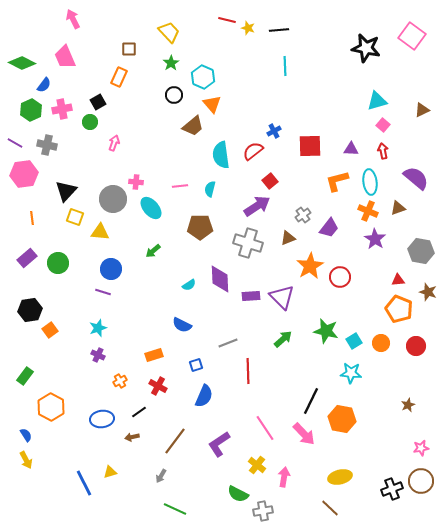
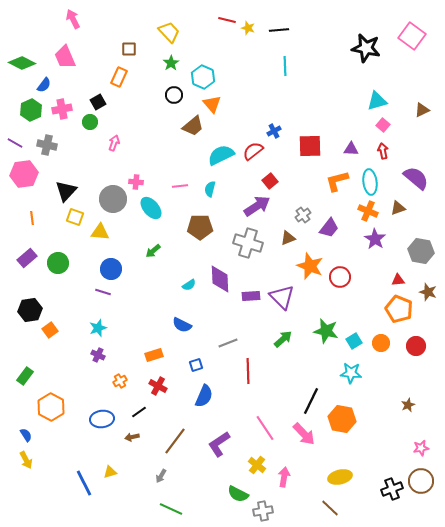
cyan semicircle at (221, 155): rotated 72 degrees clockwise
orange star at (310, 266): rotated 20 degrees counterclockwise
green line at (175, 509): moved 4 px left
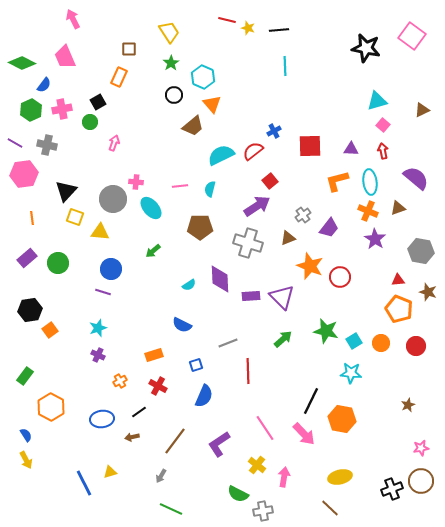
yellow trapezoid at (169, 32): rotated 10 degrees clockwise
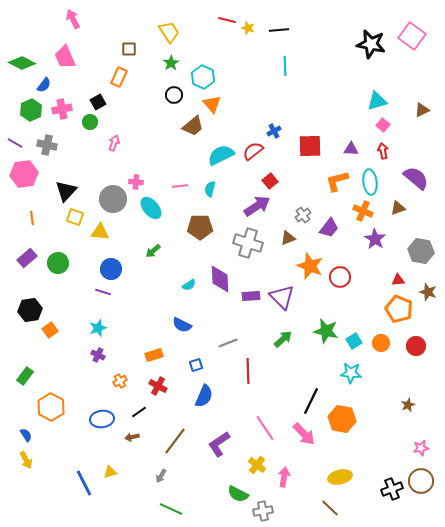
black star at (366, 48): moved 5 px right, 4 px up
orange cross at (368, 211): moved 5 px left
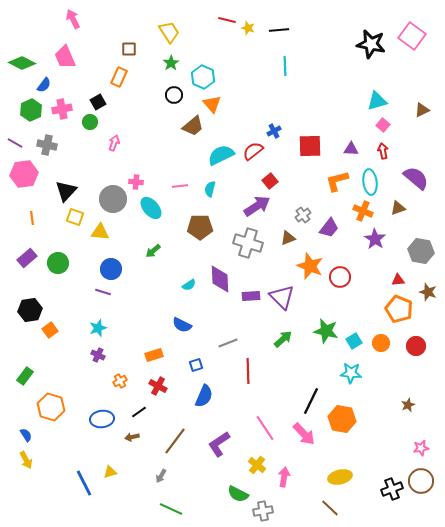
orange hexagon at (51, 407): rotated 12 degrees counterclockwise
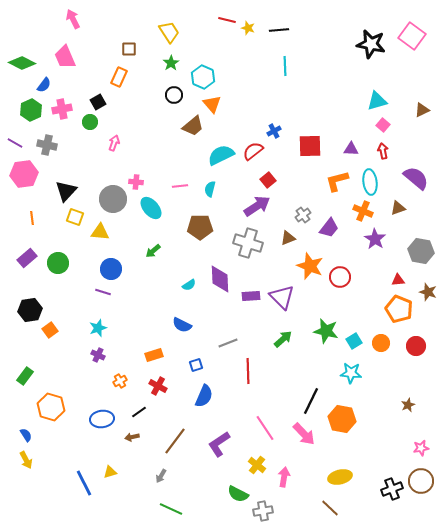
red square at (270, 181): moved 2 px left, 1 px up
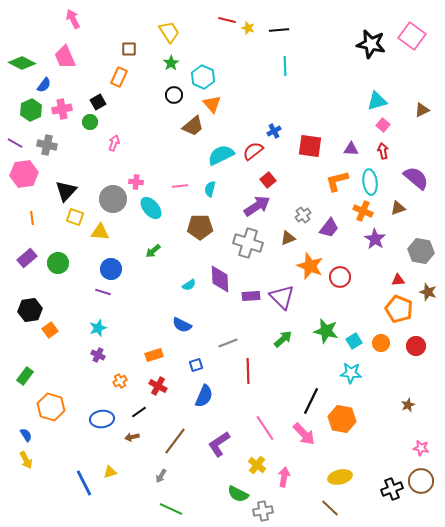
red square at (310, 146): rotated 10 degrees clockwise
pink star at (421, 448): rotated 21 degrees clockwise
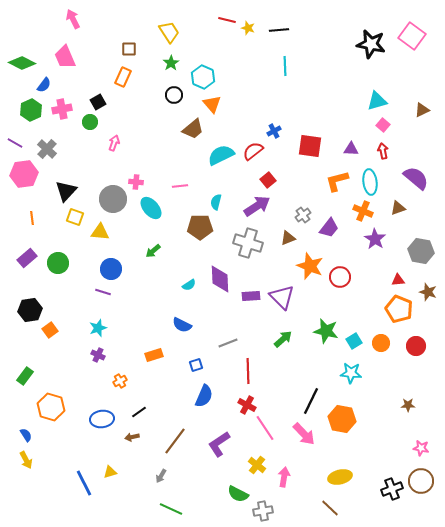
orange rectangle at (119, 77): moved 4 px right
brown trapezoid at (193, 126): moved 3 px down
gray cross at (47, 145): moved 4 px down; rotated 30 degrees clockwise
cyan semicircle at (210, 189): moved 6 px right, 13 px down
red cross at (158, 386): moved 89 px right, 19 px down
brown star at (408, 405): rotated 24 degrees clockwise
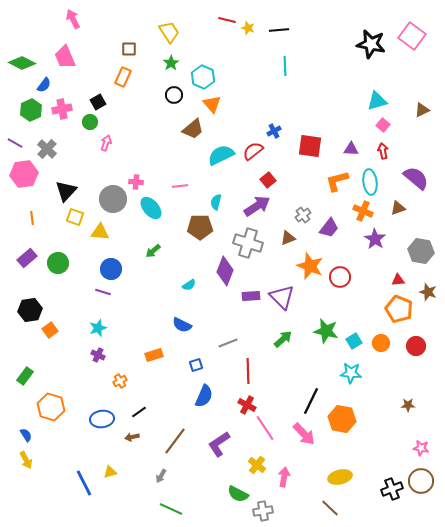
pink arrow at (114, 143): moved 8 px left
purple diamond at (220, 279): moved 5 px right, 8 px up; rotated 24 degrees clockwise
